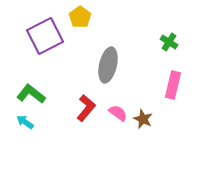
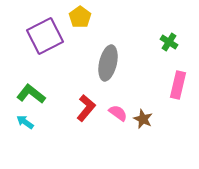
gray ellipse: moved 2 px up
pink rectangle: moved 5 px right
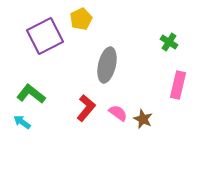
yellow pentagon: moved 1 px right, 2 px down; rotated 10 degrees clockwise
gray ellipse: moved 1 px left, 2 px down
cyan arrow: moved 3 px left
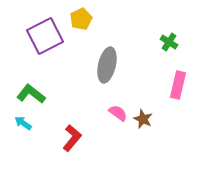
red L-shape: moved 14 px left, 30 px down
cyan arrow: moved 1 px right, 1 px down
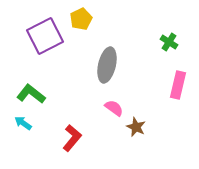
pink semicircle: moved 4 px left, 5 px up
brown star: moved 7 px left, 8 px down
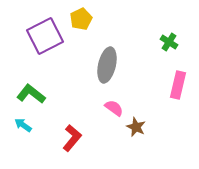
cyan arrow: moved 2 px down
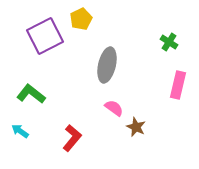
cyan arrow: moved 3 px left, 6 px down
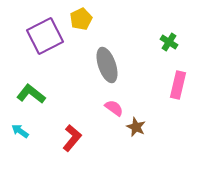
gray ellipse: rotated 32 degrees counterclockwise
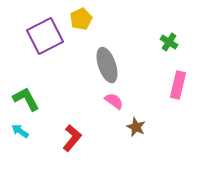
green L-shape: moved 5 px left, 5 px down; rotated 24 degrees clockwise
pink semicircle: moved 7 px up
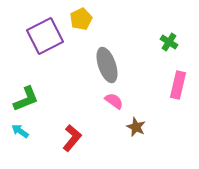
green L-shape: rotated 96 degrees clockwise
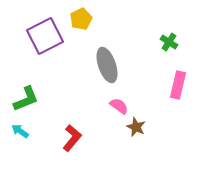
pink semicircle: moved 5 px right, 5 px down
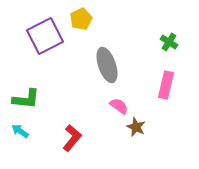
pink rectangle: moved 12 px left
green L-shape: rotated 28 degrees clockwise
